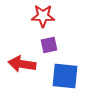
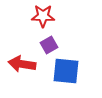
purple square: rotated 18 degrees counterclockwise
blue square: moved 1 px right, 5 px up
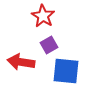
red star: rotated 30 degrees clockwise
red arrow: moved 1 px left, 2 px up
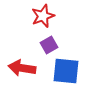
red star: rotated 20 degrees clockwise
red arrow: moved 1 px right, 6 px down
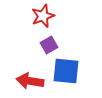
red arrow: moved 8 px right, 13 px down
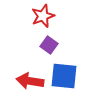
purple square: rotated 24 degrees counterclockwise
blue square: moved 2 px left, 5 px down
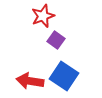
purple square: moved 7 px right, 5 px up
blue square: rotated 28 degrees clockwise
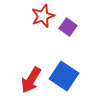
purple square: moved 12 px right, 13 px up
red arrow: moved 1 px right, 1 px up; rotated 68 degrees counterclockwise
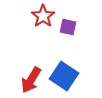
red star: rotated 15 degrees counterclockwise
purple square: rotated 24 degrees counterclockwise
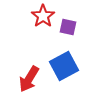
blue square: moved 10 px up; rotated 28 degrees clockwise
red arrow: moved 2 px left, 1 px up
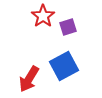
purple square: rotated 30 degrees counterclockwise
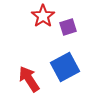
blue square: moved 1 px right, 1 px down
red arrow: rotated 116 degrees clockwise
